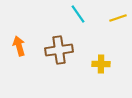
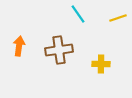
orange arrow: rotated 24 degrees clockwise
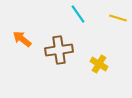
yellow line: rotated 36 degrees clockwise
orange arrow: moved 3 px right, 7 px up; rotated 60 degrees counterclockwise
yellow cross: moved 2 px left; rotated 30 degrees clockwise
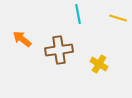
cyan line: rotated 24 degrees clockwise
